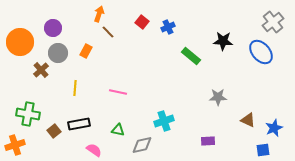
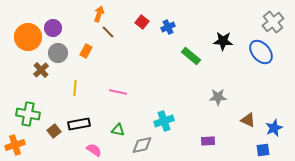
orange circle: moved 8 px right, 5 px up
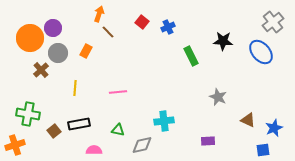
orange circle: moved 2 px right, 1 px down
green rectangle: rotated 24 degrees clockwise
pink line: rotated 18 degrees counterclockwise
gray star: rotated 24 degrees clockwise
cyan cross: rotated 12 degrees clockwise
pink semicircle: rotated 35 degrees counterclockwise
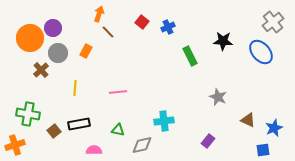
green rectangle: moved 1 px left
purple rectangle: rotated 48 degrees counterclockwise
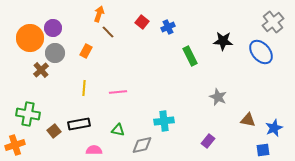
gray circle: moved 3 px left
yellow line: moved 9 px right
brown triangle: rotated 14 degrees counterclockwise
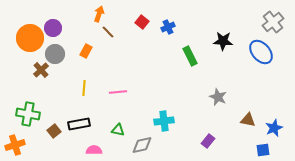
gray circle: moved 1 px down
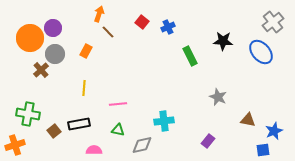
pink line: moved 12 px down
blue star: moved 3 px down
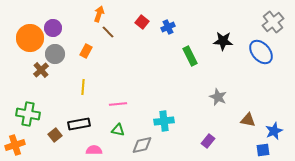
yellow line: moved 1 px left, 1 px up
brown square: moved 1 px right, 4 px down
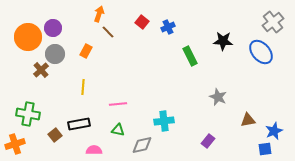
orange circle: moved 2 px left, 1 px up
brown triangle: rotated 21 degrees counterclockwise
orange cross: moved 1 px up
blue square: moved 2 px right, 1 px up
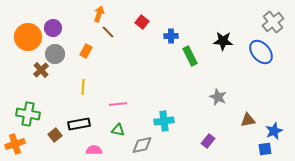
blue cross: moved 3 px right, 9 px down; rotated 24 degrees clockwise
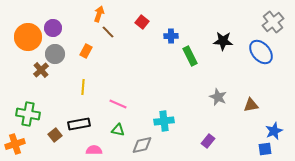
pink line: rotated 30 degrees clockwise
brown triangle: moved 3 px right, 15 px up
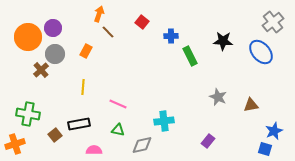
blue square: rotated 24 degrees clockwise
